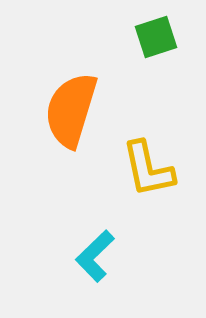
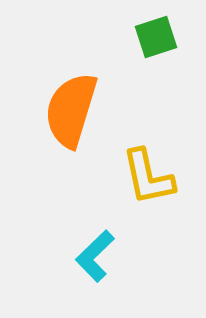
yellow L-shape: moved 8 px down
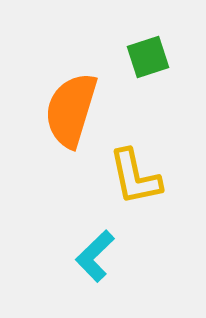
green square: moved 8 px left, 20 px down
yellow L-shape: moved 13 px left
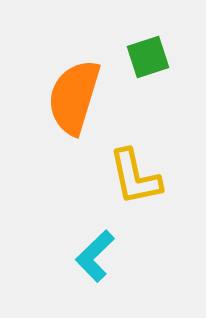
orange semicircle: moved 3 px right, 13 px up
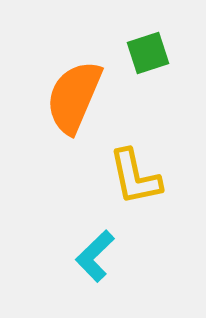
green square: moved 4 px up
orange semicircle: rotated 6 degrees clockwise
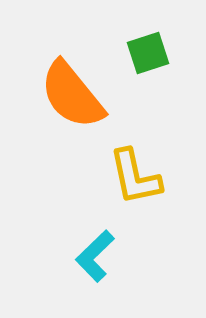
orange semicircle: moved 2 px left, 2 px up; rotated 62 degrees counterclockwise
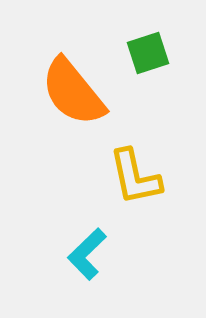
orange semicircle: moved 1 px right, 3 px up
cyan L-shape: moved 8 px left, 2 px up
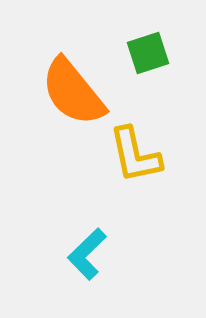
yellow L-shape: moved 22 px up
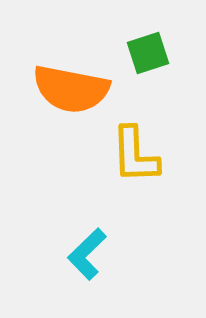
orange semicircle: moved 2 px left, 3 px up; rotated 40 degrees counterclockwise
yellow L-shape: rotated 10 degrees clockwise
